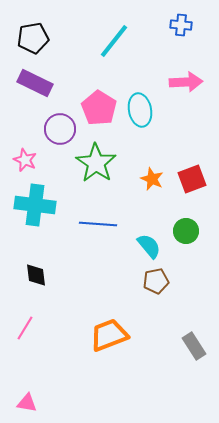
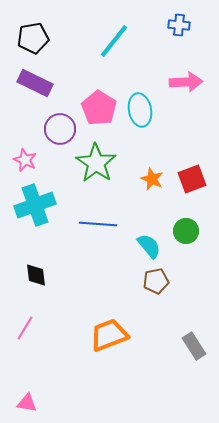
blue cross: moved 2 px left
cyan cross: rotated 27 degrees counterclockwise
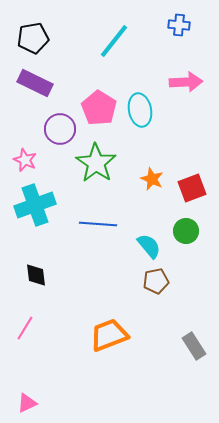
red square: moved 9 px down
pink triangle: rotated 35 degrees counterclockwise
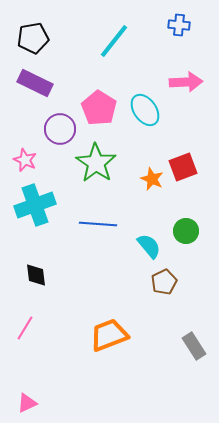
cyan ellipse: moved 5 px right; rotated 24 degrees counterclockwise
red square: moved 9 px left, 21 px up
brown pentagon: moved 8 px right, 1 px down; rotated 15 degrees counterclockwise
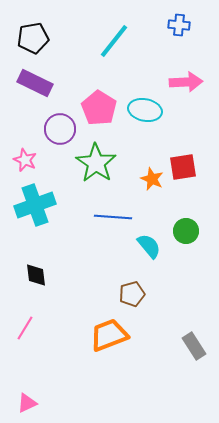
cyan ellipse: rotated 44 degrees counterclockwise
red square: rotated 12 degrees clockwise
blue line: moved 15 px right, 7 px up
brown pentagon: moved 32 px left, 12 px down; rotated 10 degrees clockwise
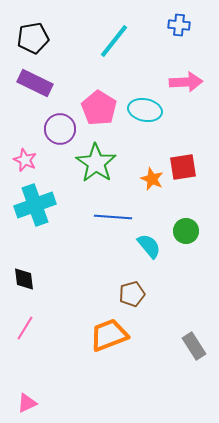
black diamond: moved 12 px left, 4 px down
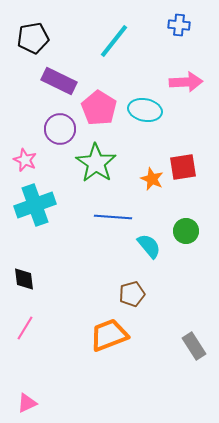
purple rectangle: moved 24 px right, 2 px up
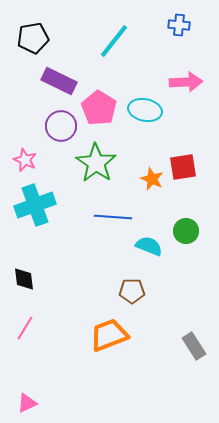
purple circle: moved 1 px right, 3 px up
cyan semicircle: rotated 28 degrees counterclockwise
brown pentagon: moved 3 px up; rotated 15 degrees clockwise
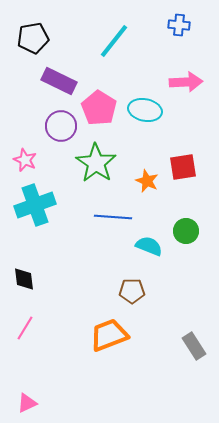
orange star: moved 5 px left, 2 px down
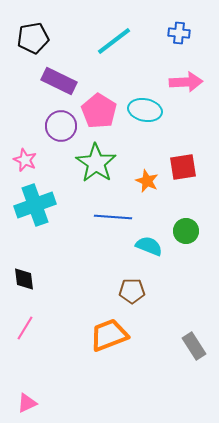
blue cross: moved 8 px down
cyan line: rotated 15 degrees clockwise
pink pentagon: moved 3 px down
